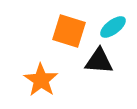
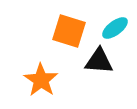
cyan ellipse: moved 2 px right, 1 px down
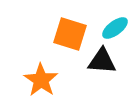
orange square: moved 1 px right, 3 px down
black triangle: moved 3 px right
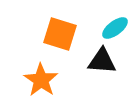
orange square: moved 10 px left
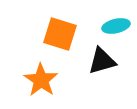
cyan ellipse: moved 1 px right, 2 px up; rotated 24 degrees clockwise
black triangle: rotated 20 degrees counterclockwise
